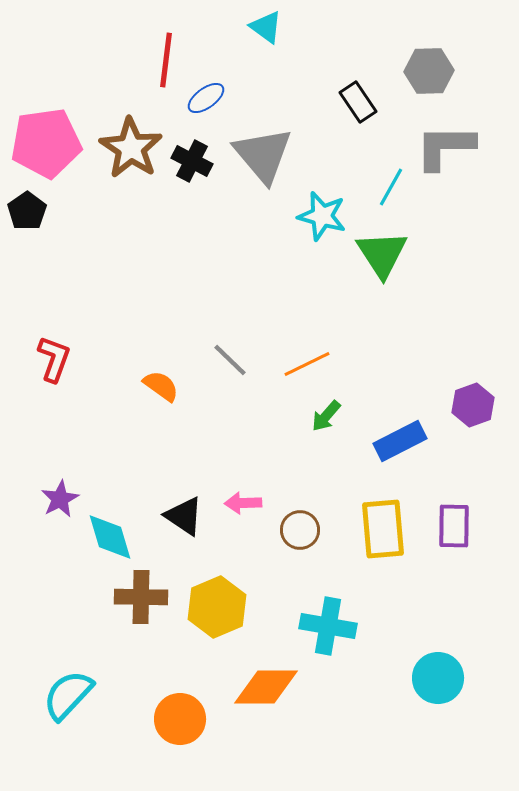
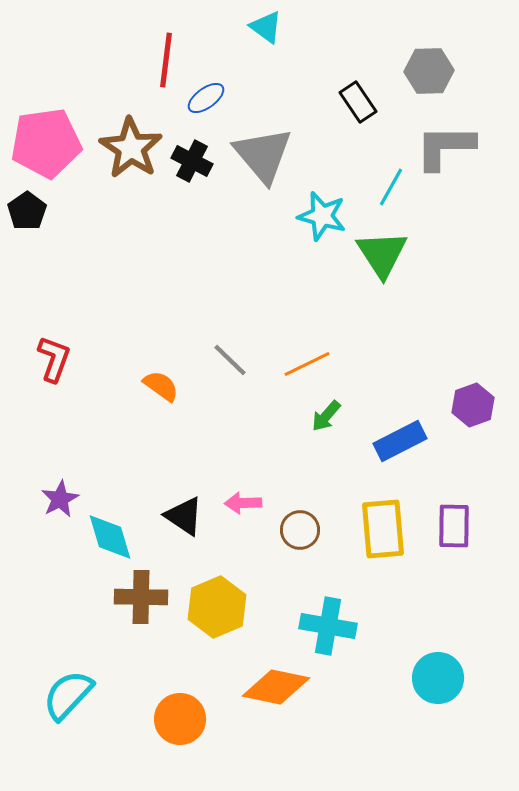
orange diamond: moved 10 px right; rotated 12 degrees clockwise
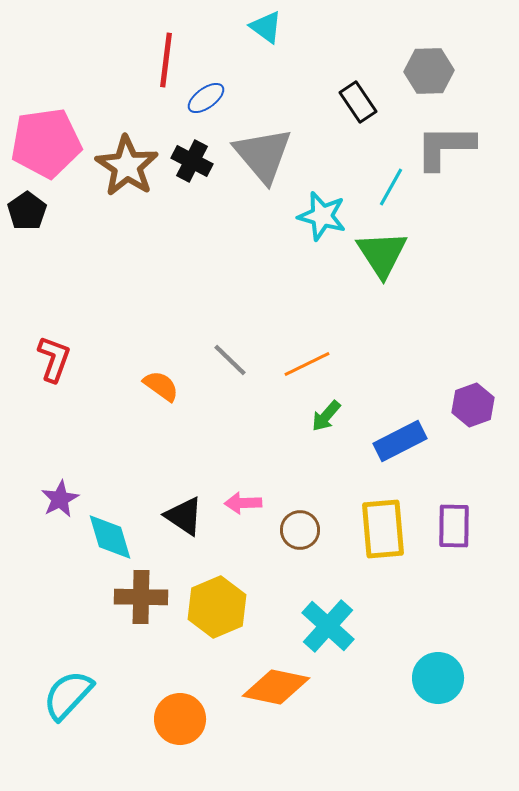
brown star: moved 4 px left, 18 px down
cyan cross: rotated 32 degrees clockwise
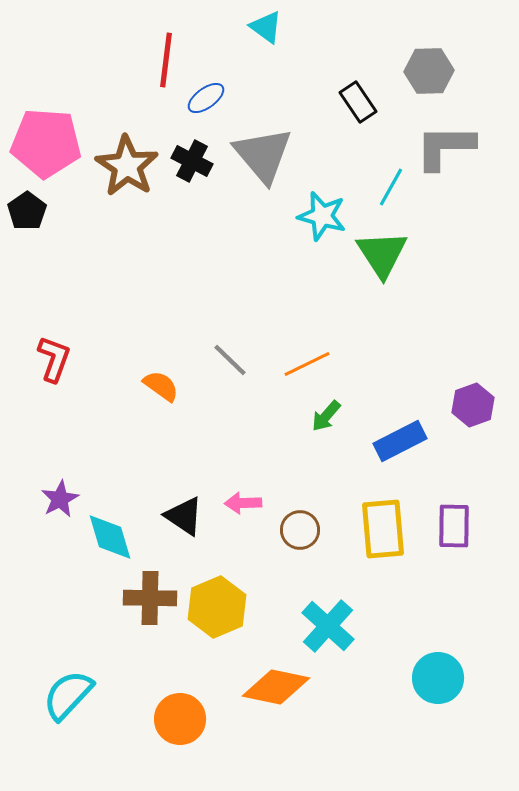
pink pentagon: rotated 12 degrees clockwise
brown cross: moved 9 px right, 1 px down
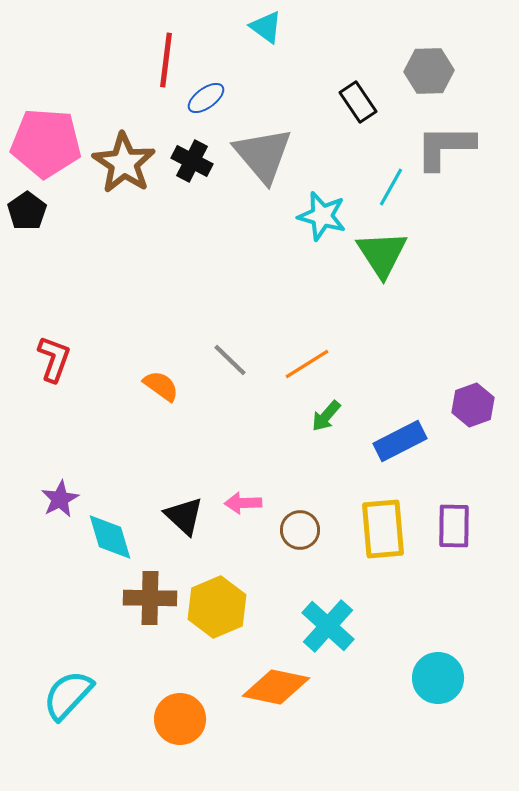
brown star: moved 3 px left, 3 px up
orange line: rotated 6 degrees counterclockwise
black triangle: rotated 9 degrees clockwise
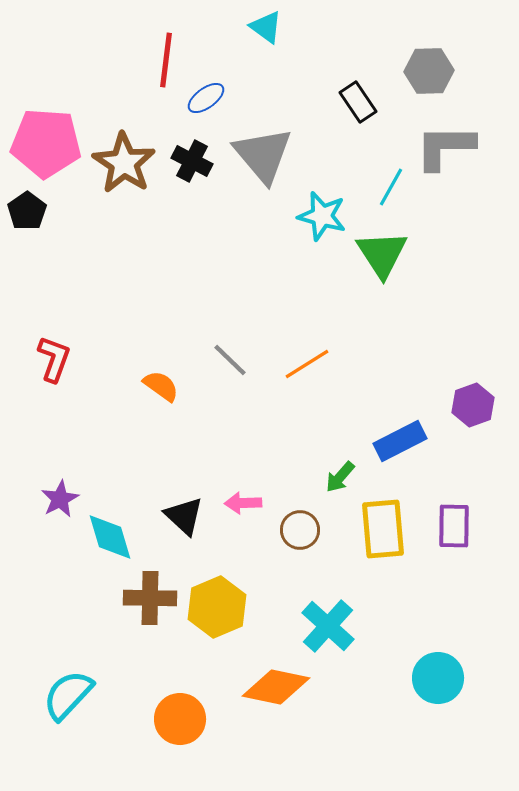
green arrow: moved 14 px right, 61 px down
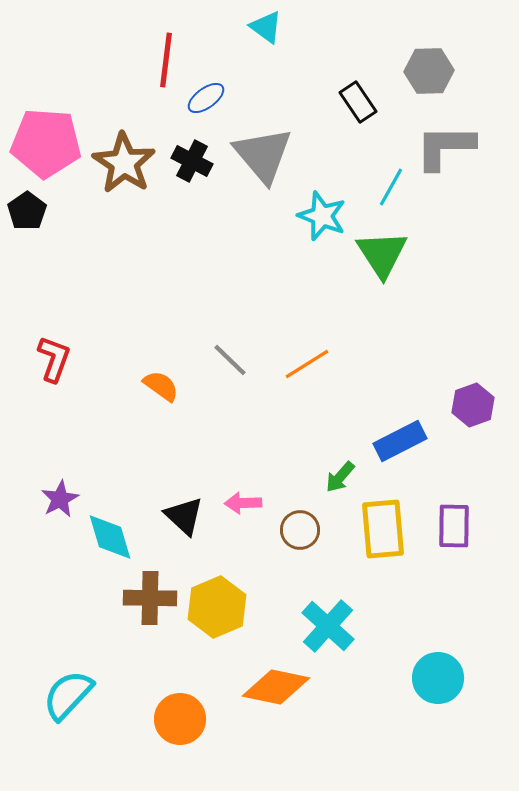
cyan star: rotated 6 degrees clockwise
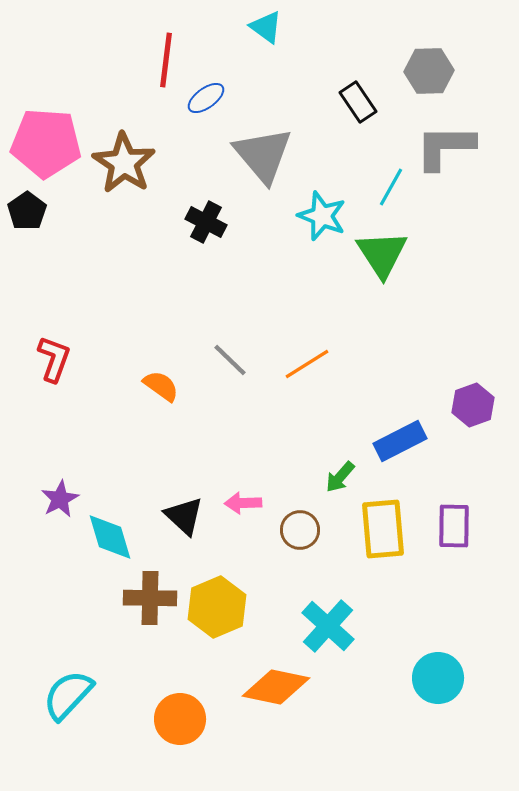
black cross: moved 14 px right, 61 px down
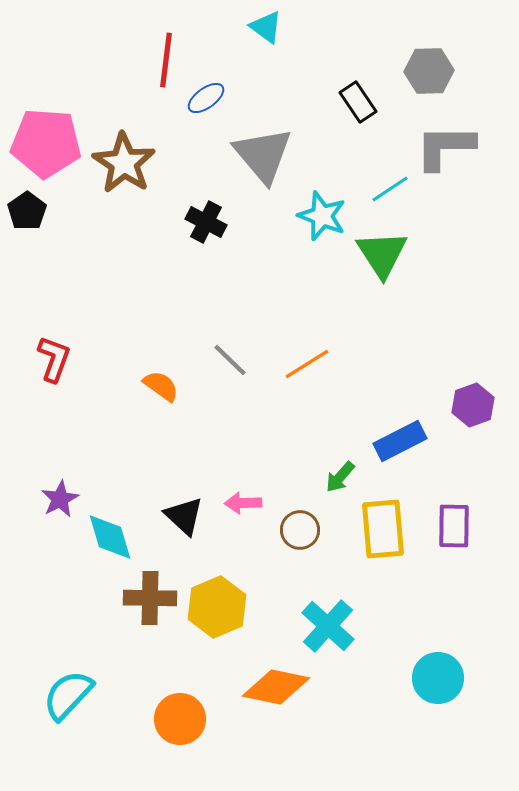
cyan line: moved 1 px left, 2 px down; rotated 27 degrees clockwise
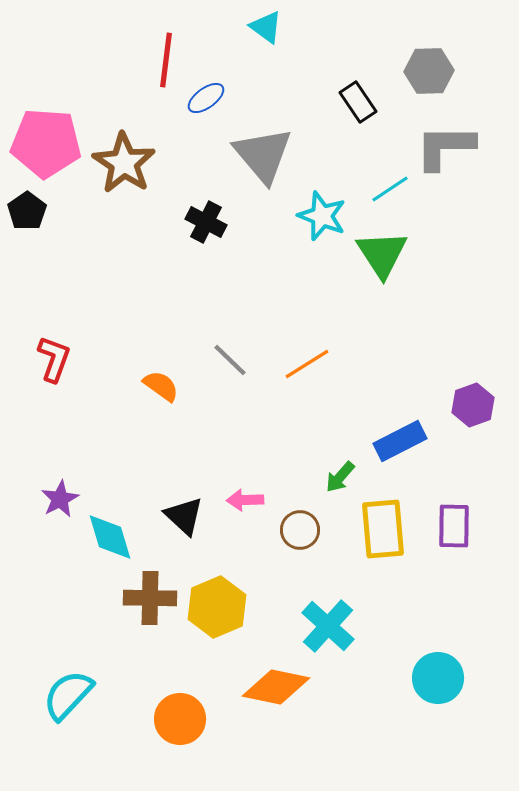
pink arrow: moved 2 px right, 3 px up
